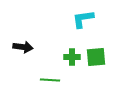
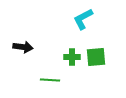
cyan L-shape: rotated 20 degrees counterclockwise
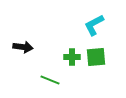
cyan L-shape: moved 11 px right, 6 px down
green line: rotated 18 degrees clockwise
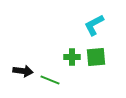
black arrow: moved 24 px down
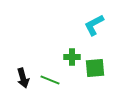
green square: moved 1 px left, 11 px down
black arrow: moved 7 px down; rotated 66 degrees clockwise
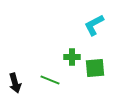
black arrow: moved 8 px left, 5 px down
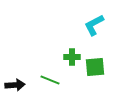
green square: moved 1 px up
black arrow: moved 2 px down; rotated 78 degrees counterclockwise
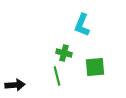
cyan L-shape: moved 12 px left; rotated 40 degrees counterclockwise
green cross: moved 8 px left, 4 px up; rotated 14 degrees clockwise
green line: moved 7 px right, 4 px up; rotated 54 degrees clockwise
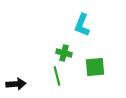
black arrow: moved 1 px right, 1 px up
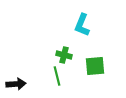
green cross: moved 2 px down
green square: moved 1 px up
